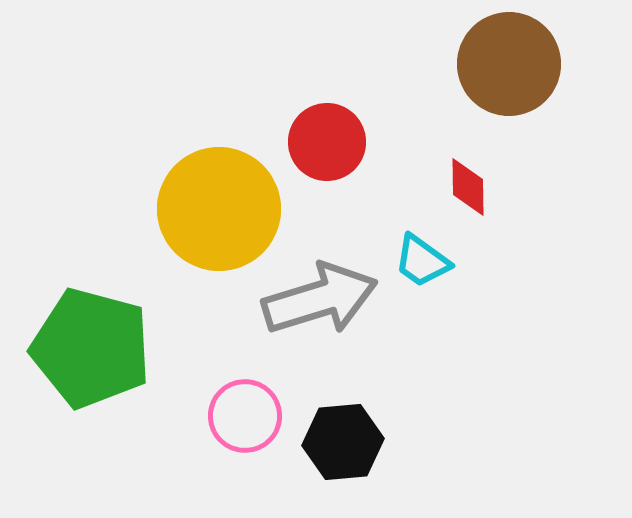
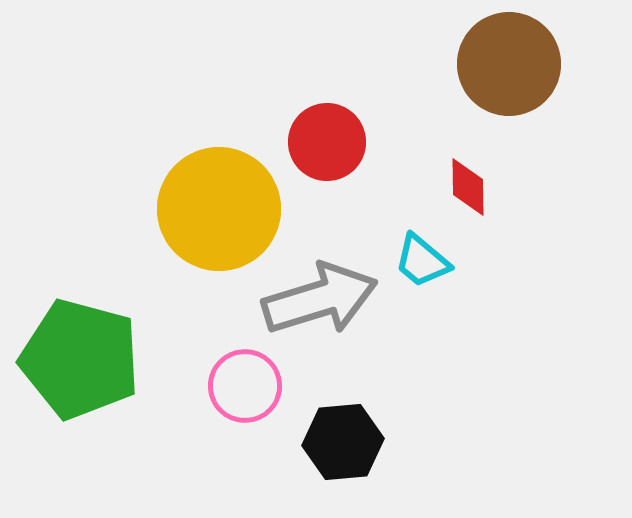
cyan trapezoid: rotated 4 degrees clockwise
green pentagon: moved 11 px left, 11 px down
pink circle: moved 30 px up
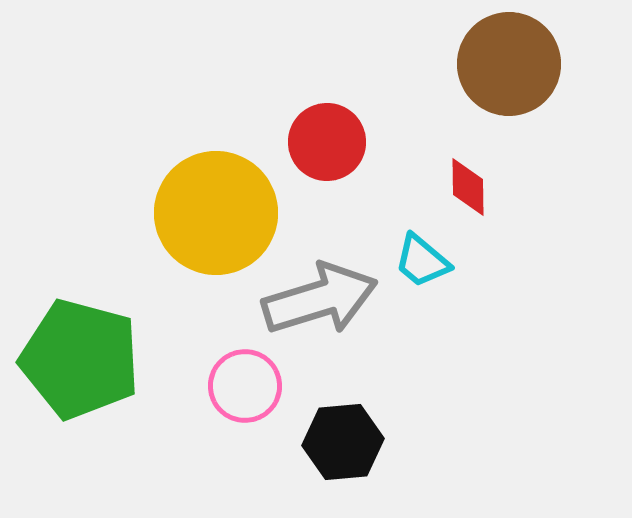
yellow circle: moved 3 px left, 4 px down
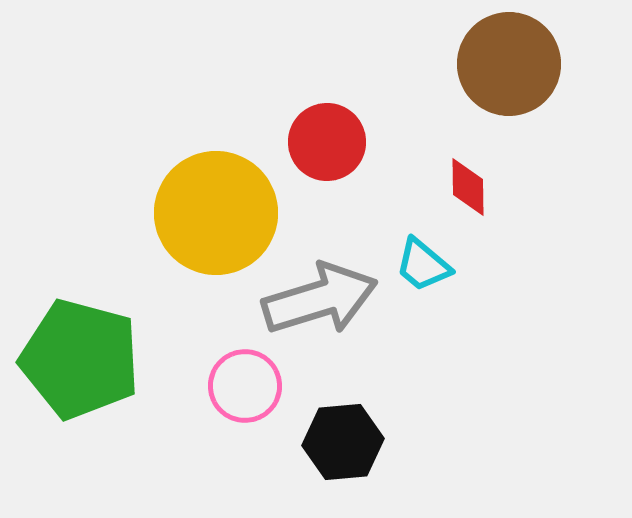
cyan trapezoid: moved 1 px right, 4 px down
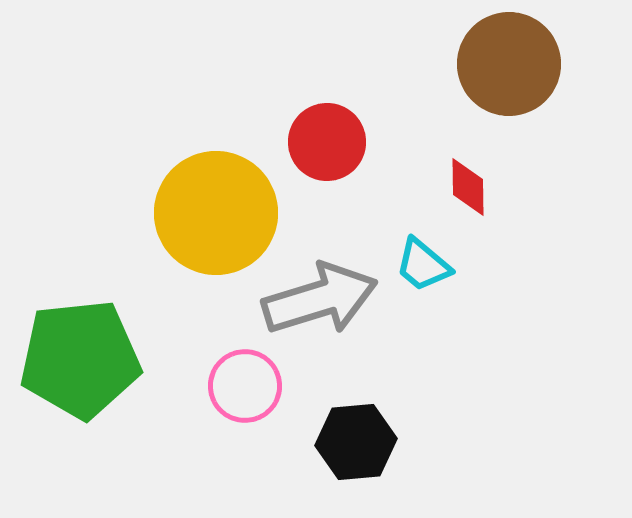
green pentagon: rotated 21 degrees counterclockwise
black hexagon: moved 13 px right
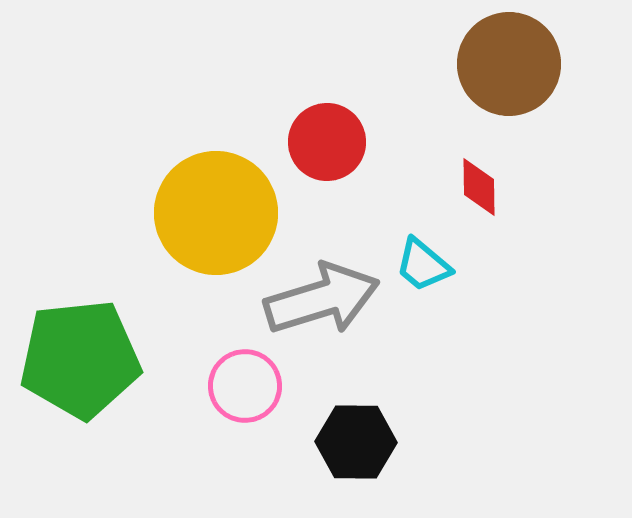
red diamond: moved 11 px right
gray arrow: moved 2 px right
black hexagon: rotated 6 degrees clockwise
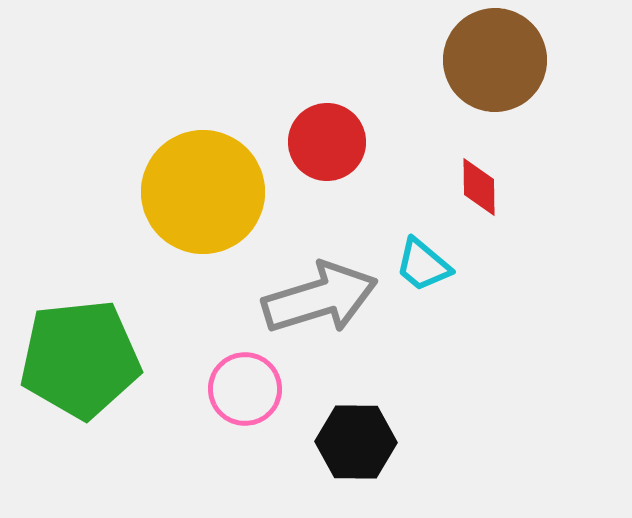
brown circle: moved 14 px left, 4 px up
yellow circle: moved 13 px left, 21 px up
gray arrow: moved 2 px left, 1 px up
pink circle: moved 3 px down
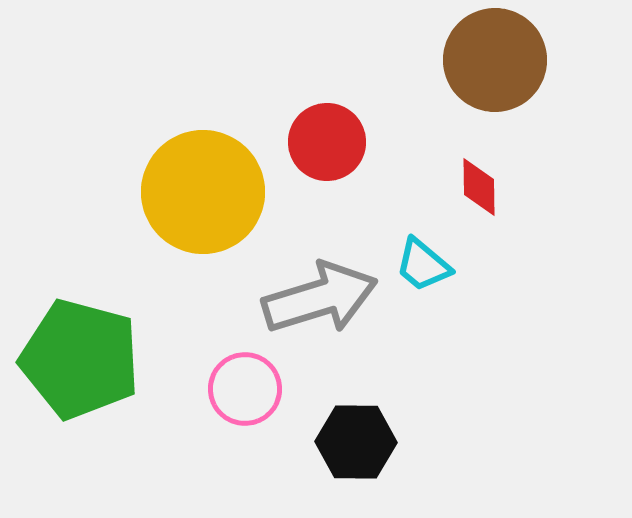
green pentagon: rotated 21 degrees clockwise
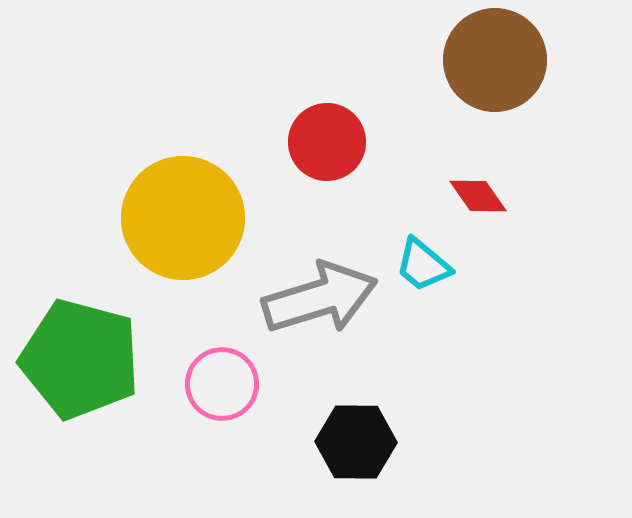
red diamond: moved 1 px left, 9 px down; rotated 34 degrees counterclockwise
yellow circle: moved 20 px left, 26 px down
pink circle: moved 23 px left, 5 px up
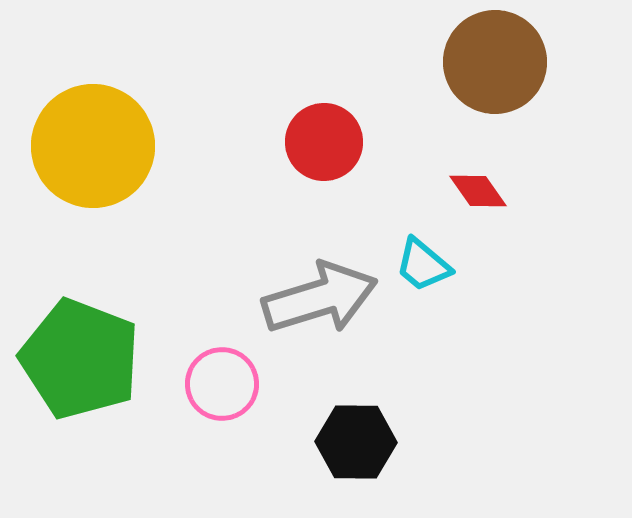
brown circle: moved 2 px down
red circle: moved 3 px left
red diamond: moved 5 px up
yellow circle: moved 90 px left, 72 px up
green pentagon: rotated 6 degrees clockwise
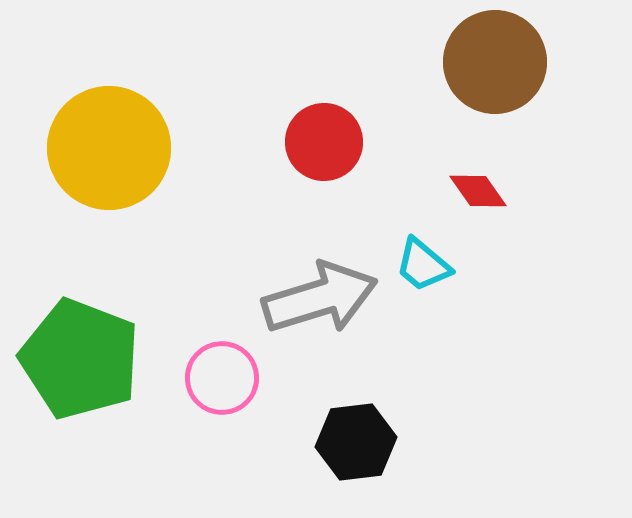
yellow circle: moved 16 px right, 2 px down
pink circle: moved 6 px up
black hexagon: rotated 8 degrees counterclockwise
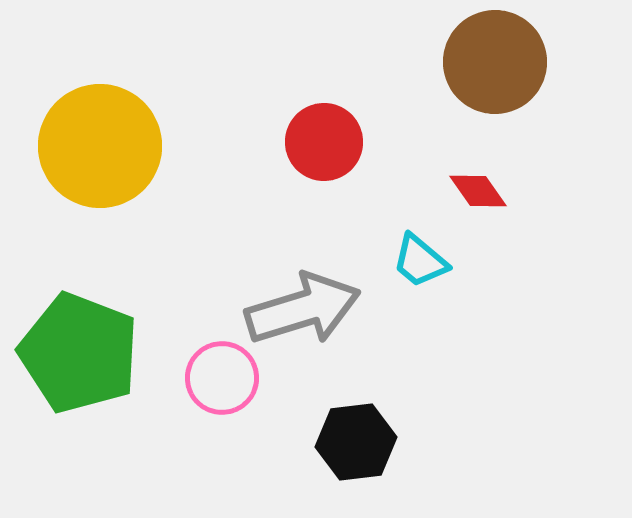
yellow circle: moved 9 px left, 2 px up
cyan trapezoid: moved 3 px left, 4 px up
gray arrow: moved 17 px left, 11 px down
green pentagon: moved 1 px left, 6 px up
